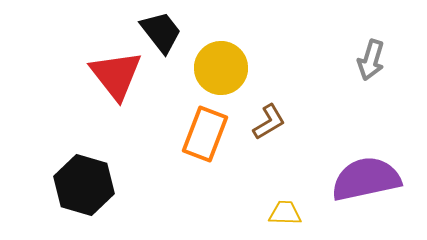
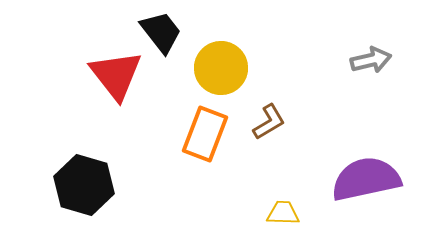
gray arrow: rotated 120 degrees counterclockwise
yellow trapezoid: moved 2 px left
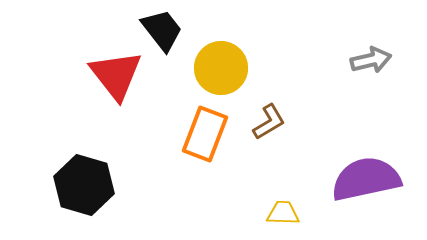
black trapezoid: moved 1 px right, 2 px up
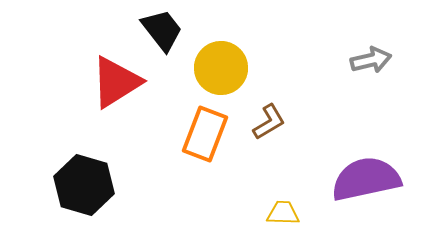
red triangle: moved 7 px down; rotated 36 degrees clockwise
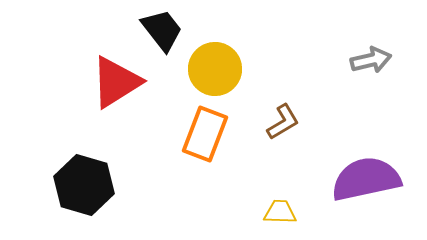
yellow circle: moved 6 px left, 1 px down
brown L-shape: moved 14 px right
yellow trapezoid: moved 3 px left, 1 px up
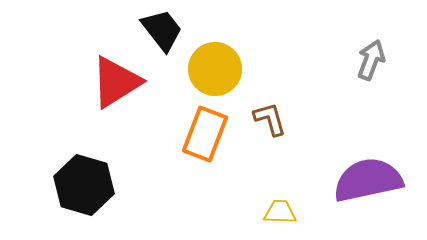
gray arrow: rotated 57 degrees counterclockwise
brown L-shape: moved 13 px left, 3 px up; rotated 75 degrees counterclockwise
purple semicircle: moved 2 px right, 1 px down
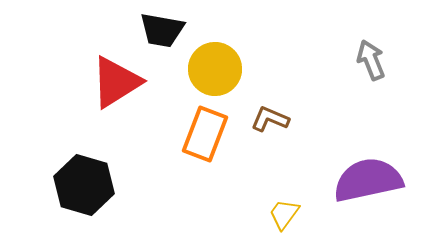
black trapezoid: rotated 138 degrees clockwise
gray arrow: rotated 42 degrees counterclockwise
brown L-shape: rotated 51 degrees counterclockwise
yellow trapezoid: moved 4 px right, 2 px down; rotated 56 degrees counterclockwise
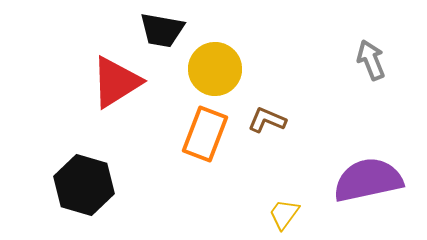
brown L-shape: moved 3 px left, 1 px down
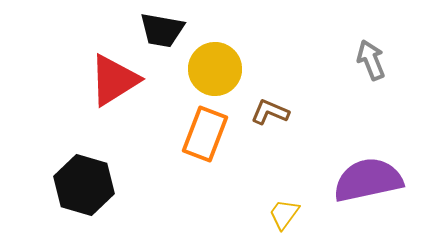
red triangle: moved 2 px left, 2 px up
brown L-shape: moved 3 px right, 8 px up
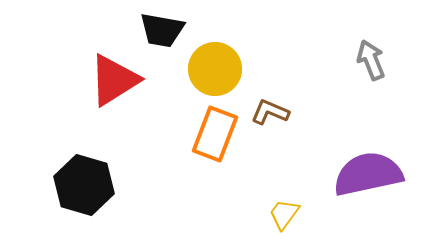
orange rectangle: moved 10 px right
purple semicircle: moved 6 px up
